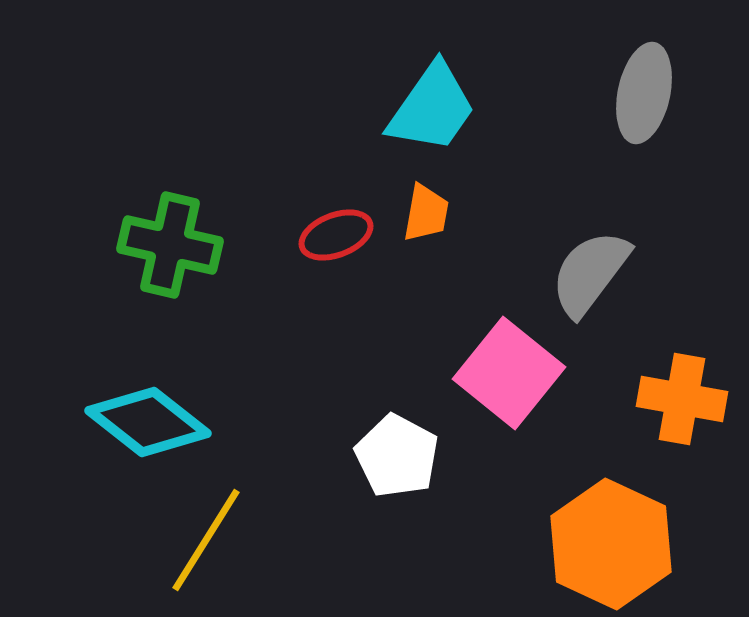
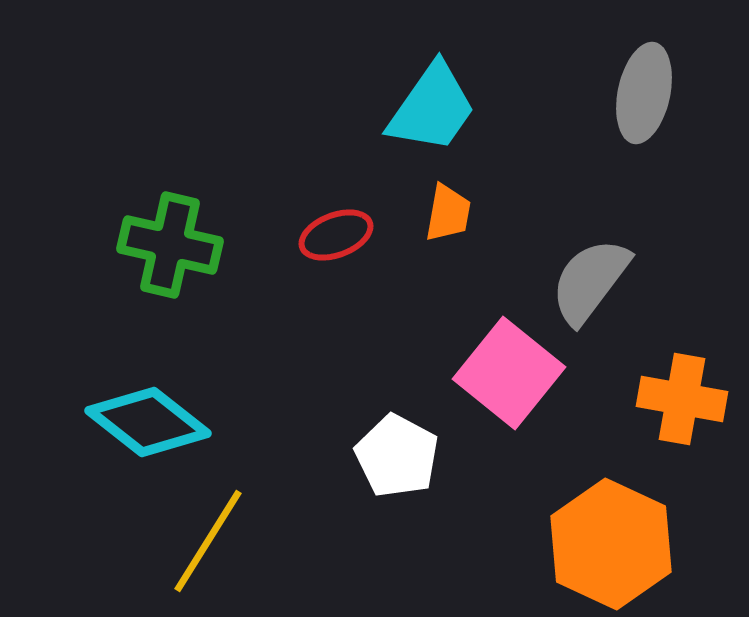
orange trapezoid: moved 22 px right
gray semicircle: moved 8 px down
yellow line: moved 2 px right, 1 px down
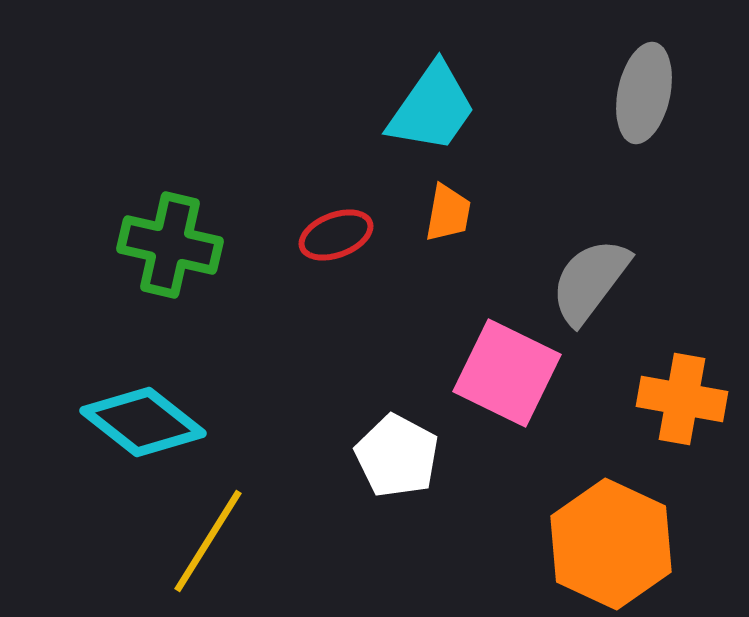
pink square: moved 2 px left; rotated 13 degrees counterclockwise
cyan diamond: moved 5 px left
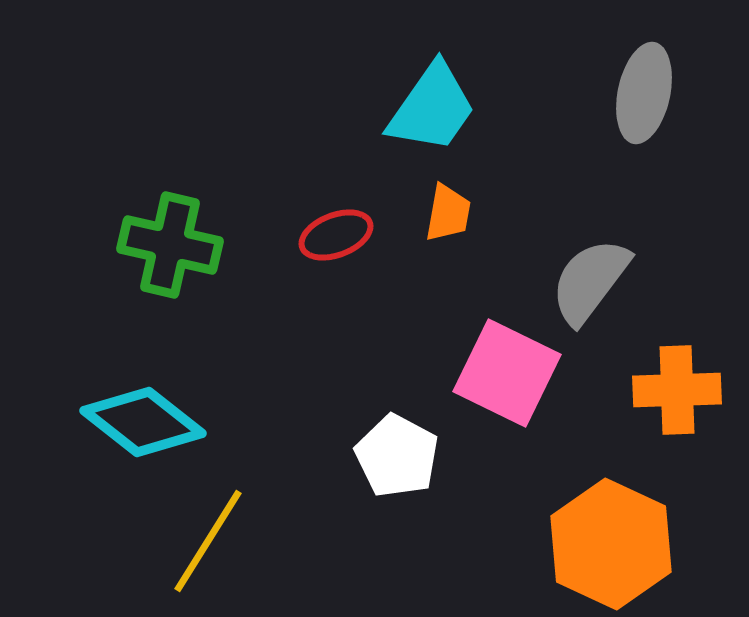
orange cross: moved 5 px left, 9 px up; rotated 12 degrees counterclockwise
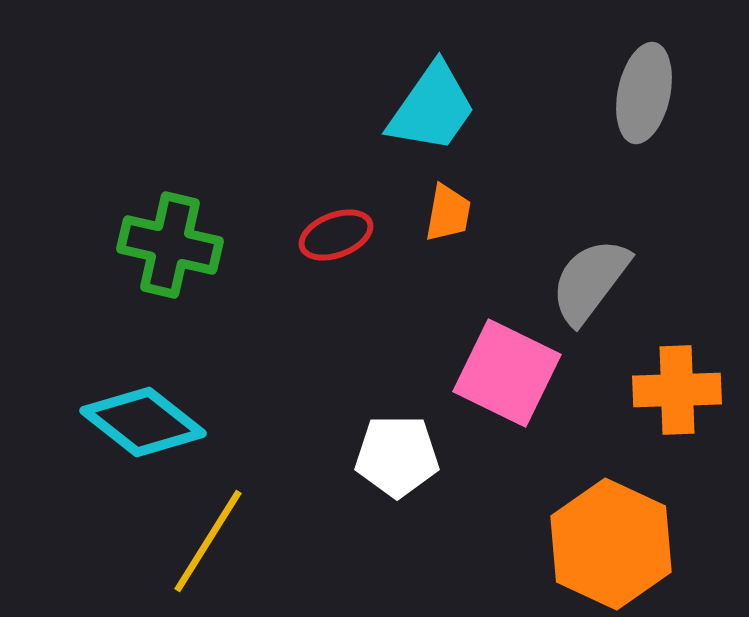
white pentagon: rotated 28 degrees counterclockwise
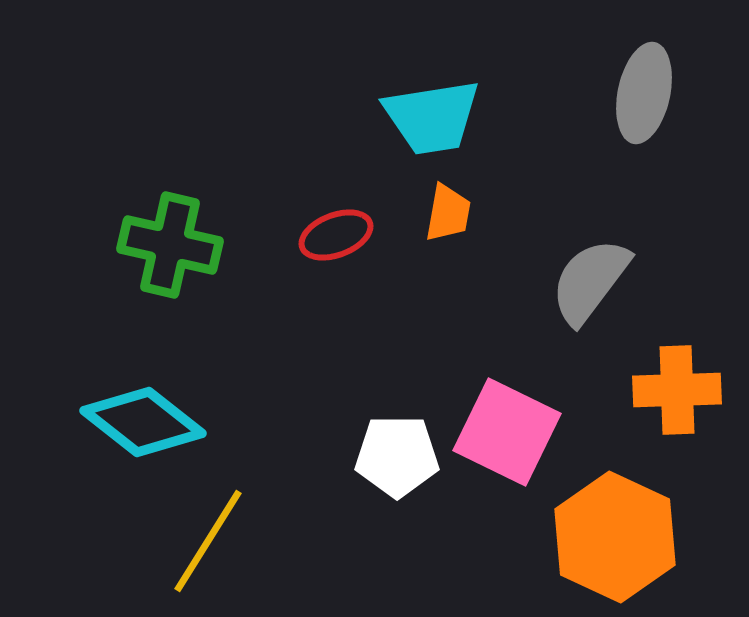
cyan trapezoid: moved 9 px down; rotated 46 degrees clockwise
pink square: moved 59 px down
orange hexagon: moved 4 px right, 7 px up
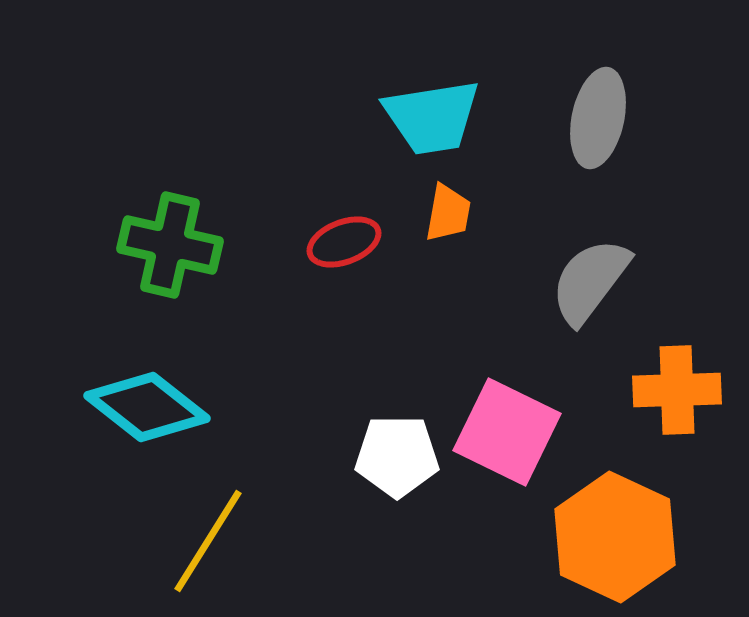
gray ellipse: moved 46 px left, 25 px down
red ellipse: moved 8 px right, 7 px down
cyan diamond: moved 4 px right, 15 px up
